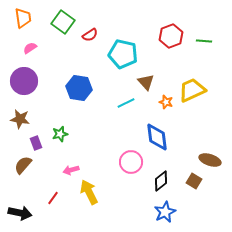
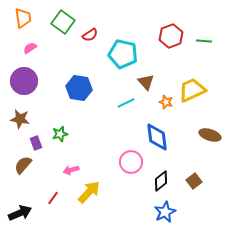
brown ellipse: moved 25 px up
brown square: rotated 21 degrees clockwise
yellow arrow: rotated 70 degrees clockwise
black arrow: rotated 35 degrees counterclockwise
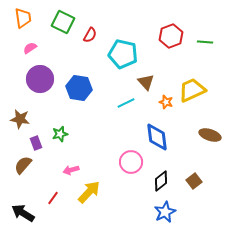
green square: rotated 10 degrees counterclockwise
red semicircle: rotated 28 degrees counterclockwise
green line: moved 1 px right, 1 px down
purple circle: moved 16 px right, 2 px up
black arrow: moved 3 px right; rotated 125 degrees counterclockwise
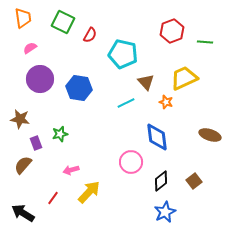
red hexagon: moved 1 px right, 5 px up
yellow trapezoid: moved 8 px left, 12 px up
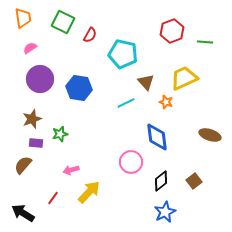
brown star: moved 12 px right; rotated 30 degrees counterclockwise
purple rectangle: rotated 64 degrees counterclockwise
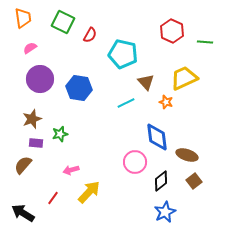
red hexagon: rotated 15 degrees counterclockwise
brown ellipse: moved 23 px left, 20 px down
pink circle: moved 4 px right
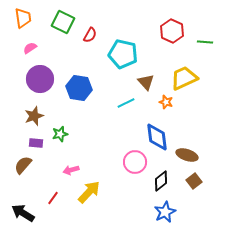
brown star: moved 2 px right, 3 px up
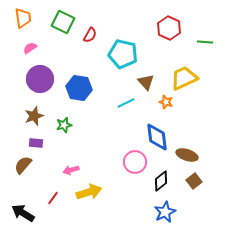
red hexagon: moved 3 px left, 3 px up
green star: moved 4 px right, 9 px up
yellow arrow: rotated 30 degrees clockwise
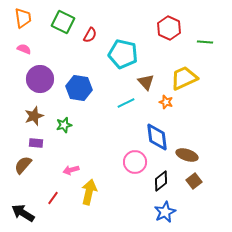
pink semicircle: moved 6 px left, 1 px down; rotated 56 degrees clockwise
yellow arrow: rotated 60 degrees counterclockwise
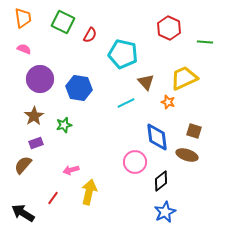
orange star: moved 2 px right
brown star: rotated 12 degrees counterclockwise
purple rectangle: rotated 24 degrees counterclockwise
brown square: moved 50 px up; rotated 35 degrees counterclockwise
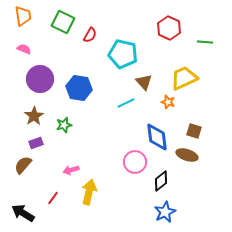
orange trapezoid: moved 2 px up
brown triangle: moved 2 px left
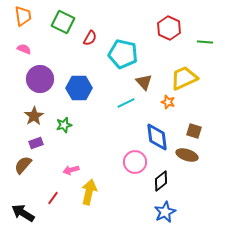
red semicircle: moved 3 px down
blue hexagon: rotated 10 degrees counterclockwise
